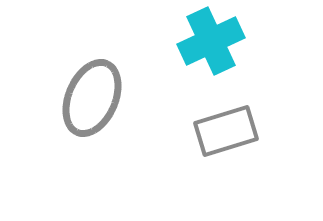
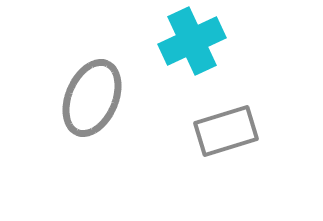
cyan cross: moved 19 px left
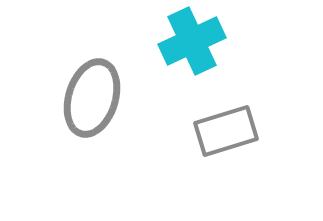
gray ellipse: rotated 6 degrees counterclockwise
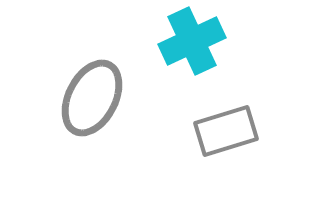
gray ellipse: rotated 10 degrees clockwise
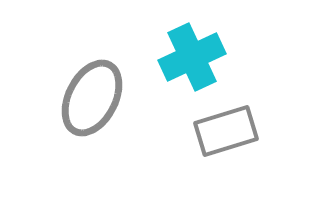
cyan cross: moved 16 px down
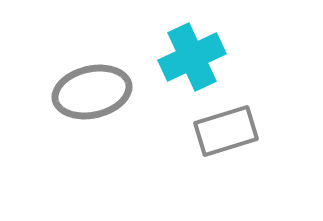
gray ellipse: moved 6 px up; rotated 50 degrees clockwise
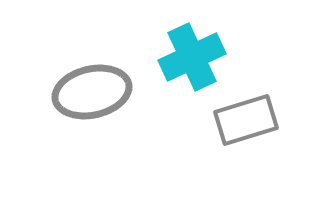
gray rectangle: moved 20 px right, 11 px up
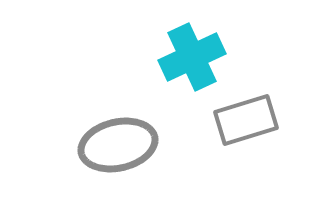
gray ellipse: moved 26 px right, 53 px down
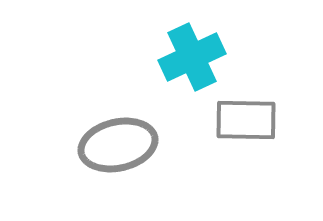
gray rectangle: rotated 18 degrees clockwise
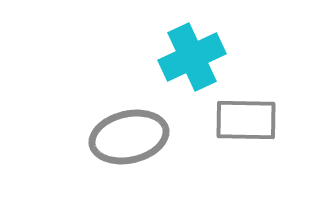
gray ellipse: moved 11 px right, 8 px up
